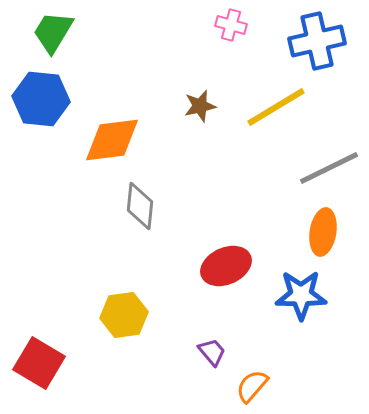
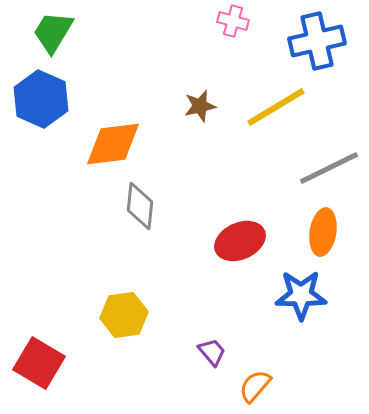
pink cross: moved 2 px right, 4 px up
blue hexagon: rotated 18 degrees clockwise
orange diamond: moved 1 px right, 4 px down
red ellipse: moved 14 px right, 25 px up
orange semicircle: moved 3 px right
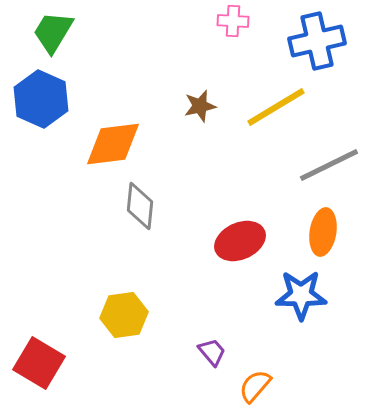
pink cross: rotated 12 degrees counterclockwise
gray line: moved 3 px up
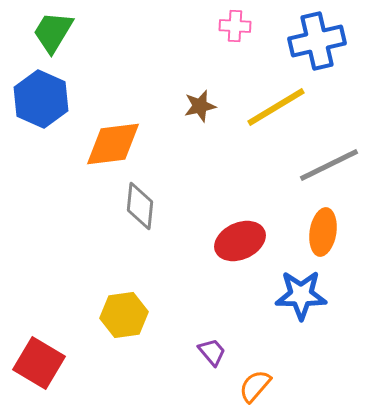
pink cross: moved 2 px right, 5 px down
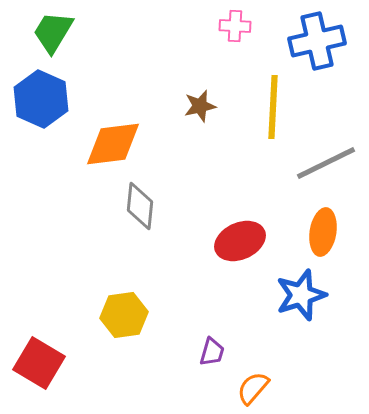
yellow line: moved 3 px left; rotated 56 degrees counterclockwise
gray line: moved 3 px left, 2 px up
blue star: rotated 18 degrees counterclockwise
purple trapezoid: rotated 56 degrees clockwise
orange semicircle: moved 2 px left, 2 px down
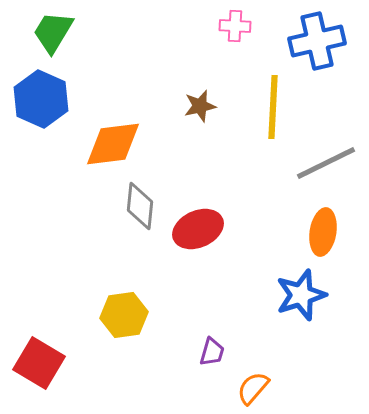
red ellipse: moved 42 px left, 12 px up
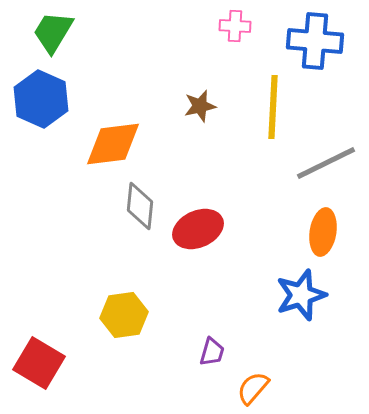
blue cross: moved 2 px left; rotated 18 degrees clockwise
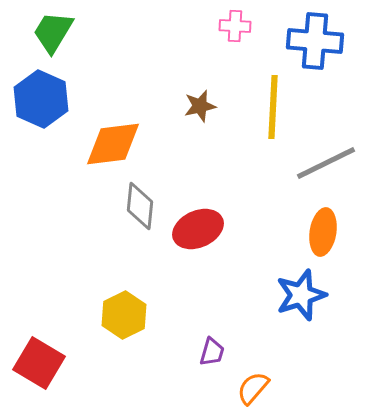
yellow hexagon: rotated 18 degrees counterclockwise
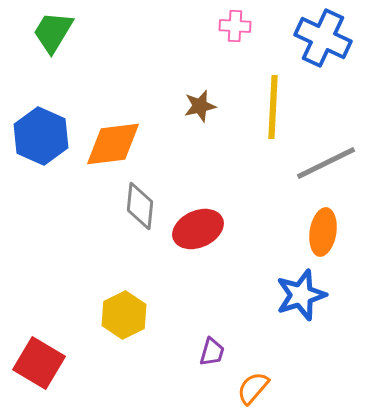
blue cross: moved 8 px right, 3 px up; rotated 20 degrees clockwise
blue hexagon: moved 37 px down
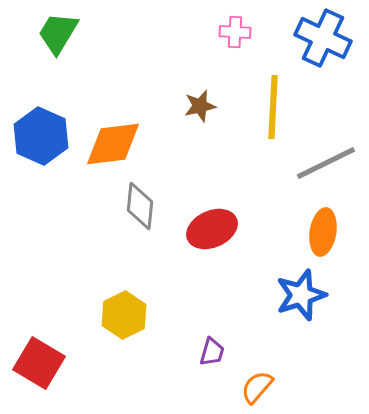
pink cross: moved 6 px down
green trapezoid: moved 5 px right, 1 px down
red ellipse: moved 14 px right
orange semicircle: moved 4 px right, 1 px up
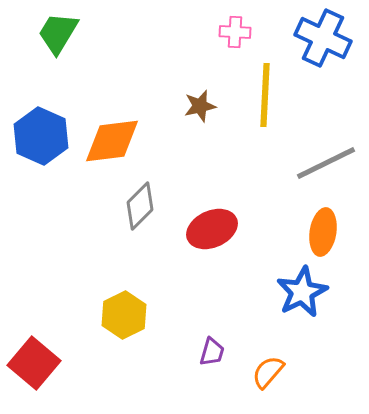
yellow line: moved 8 px left, 12 px up
orange diamond: moved 1 px left, 3 px up
gray diamond: rotated 39 degrees clockwise
blue star: moved 1 px right, 3 px up; rotated 9 degrees counterclockwise
red square: moved 5 px left; rotated 9 degrees clockwise
orange semicircle: moved 11 px right, 15 px up
